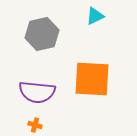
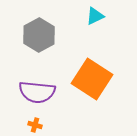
gray hexagon: moved 3 px left, 1 px down; rotated 16 degrees counterclockwise
orange square: rotated 30 degrees clockwise
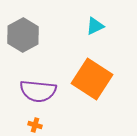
cyan triangle: moved 10 px down
gray hexagon: moved 16 px left
purple semicircle: moved 1 px right, 1 px up
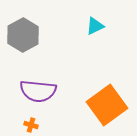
orange square: moved 15 px right, 26 px down; rotated 21 degrees clockwise
orange cross: moved 4 px left
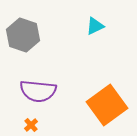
gray hexagon: rotated 12 degrees counterclockwise
orange cross: rotated 32 degrees clockwise
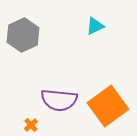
gray hexagon: rotated 16 degrees clockwise
purple semicircle: moved 21 px right, 9 px down
orange square: moved 1 px right, 1 px down
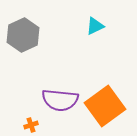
purple semicircle: moved 1 px right
orange square: moved 3 px left
orange cross: rotated 24 degrees clockwise
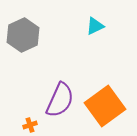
purple semicircle: rotated 72 degrees counterclockwise
orange cross: moved 1 px left
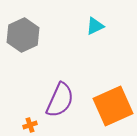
orange square: moved 8 px right; rotated 12 degrees clockwise
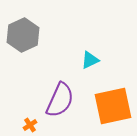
cyan triangle: moved 5 px left, 34 px down
orange square: rotated 12 degrees clockwise
orange cross: rotated 16 degrees counterclockwise
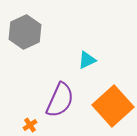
gray hexagon: moved 2 px right, 3 px up
cyan triangle: moved 3 px left
orange square: rotated 30 degrees counterclockwise
